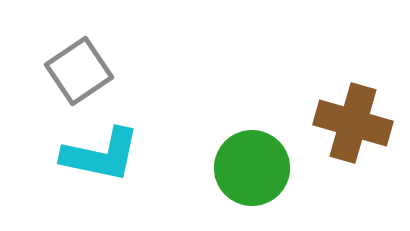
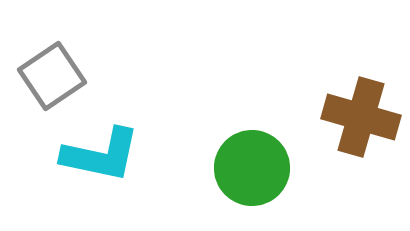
gray square: moved 27 px left, 5 px down
brown cross: moved 8 px right, 6 px up
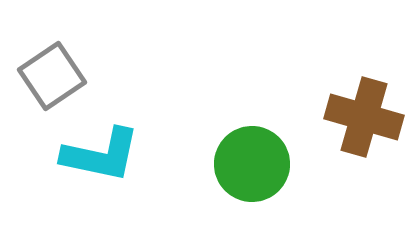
brown cross: moved 3 px right
green circle: moved 4 px up
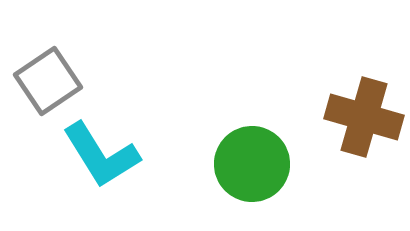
gray square: moved 4 px left, 5 px down
cyan L-shape: rotated 46 degrees clockwise
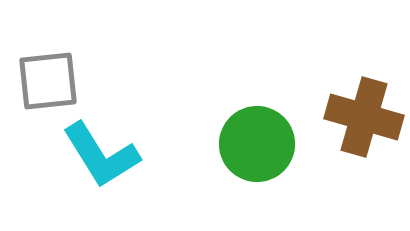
gray square: rotated 28 degrees clockwise
green circle: moved 5 px right, 20 px up
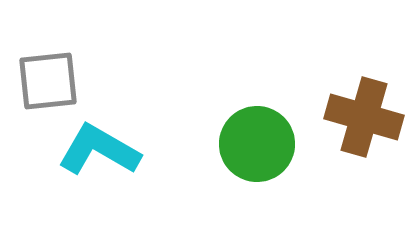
cyan L-shape: moved 2 px left, 5 px up; rotated 152 degrees clockwise
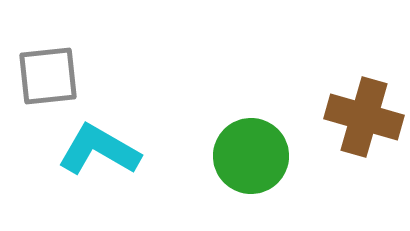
gray square: moved 5 px up
green circle: moved 6 px left, 12 px down
